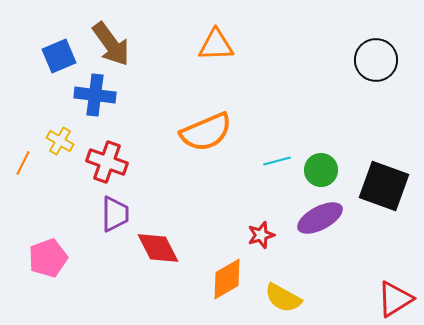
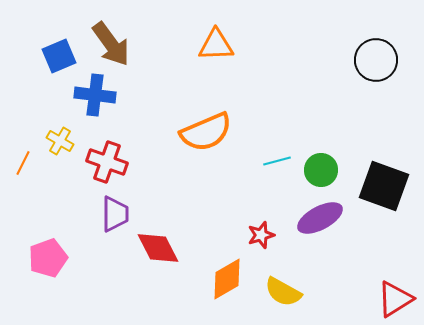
yellow semicircle: moved 6 px up
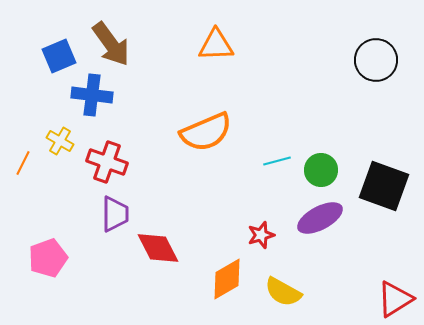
blue cross: moved 3 px left
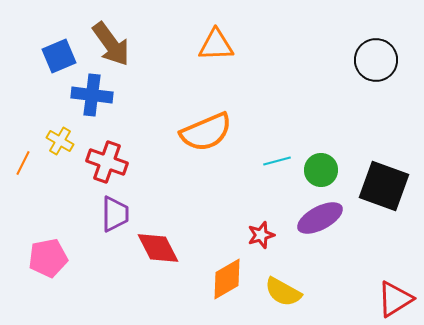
pink pentagon: rotated 9 degrees clockwise
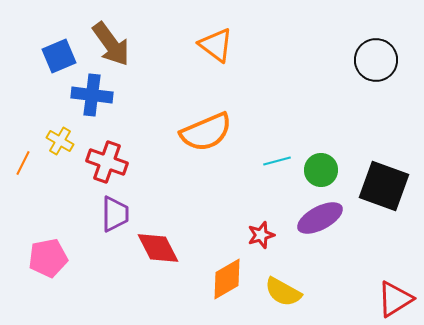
orange triangle: rotated 39 degrees clockwise
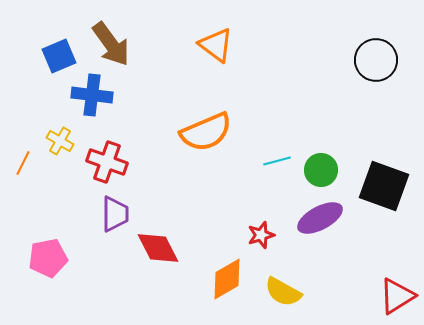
red triangle: moved 2 px right, 3 px up
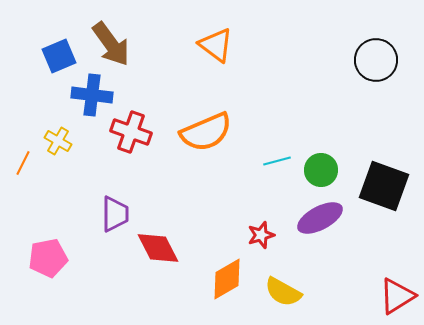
yellow cross: moved 2 px left
red cross: moved 24 px right, 30 px up
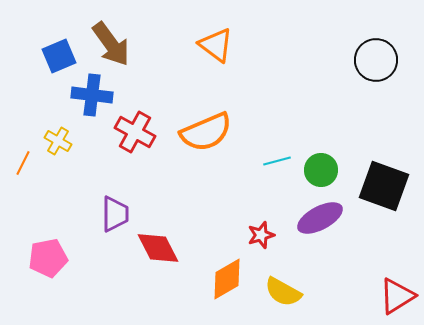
red cross: moved 4 px right; rotated 9 degrees clockwise
